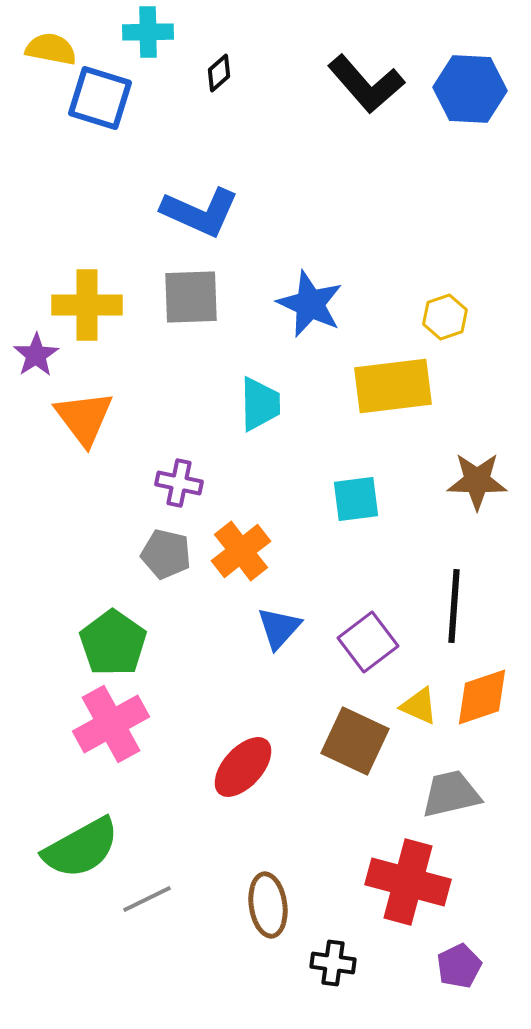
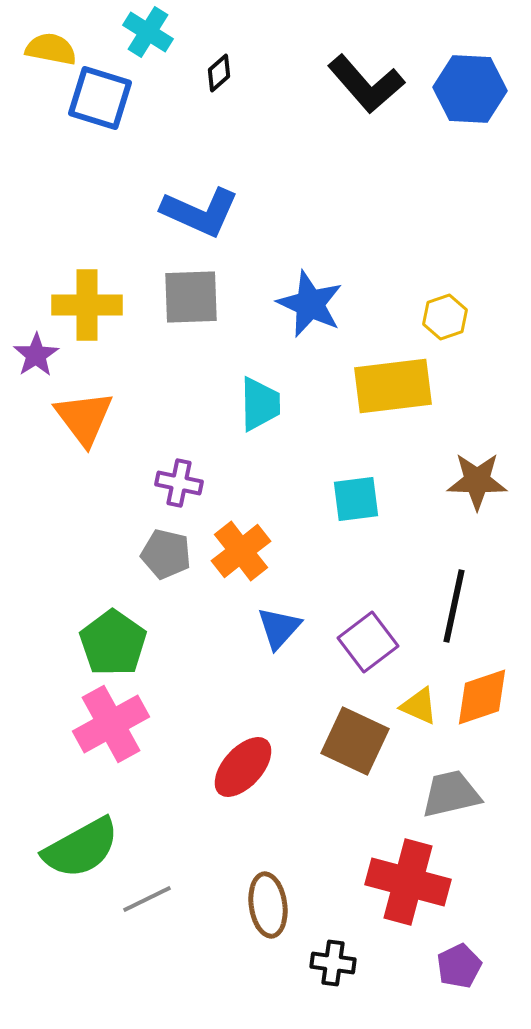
cyan cross: rotated 33 degrees clockwise
black line: rotated 8 degrees clockwise
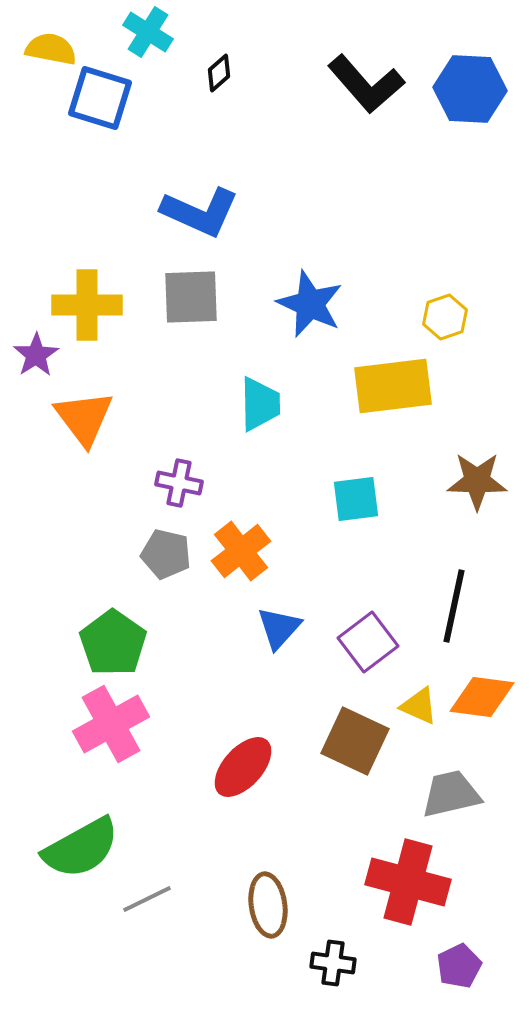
orange diamond: rotated 26 degrees clockwise
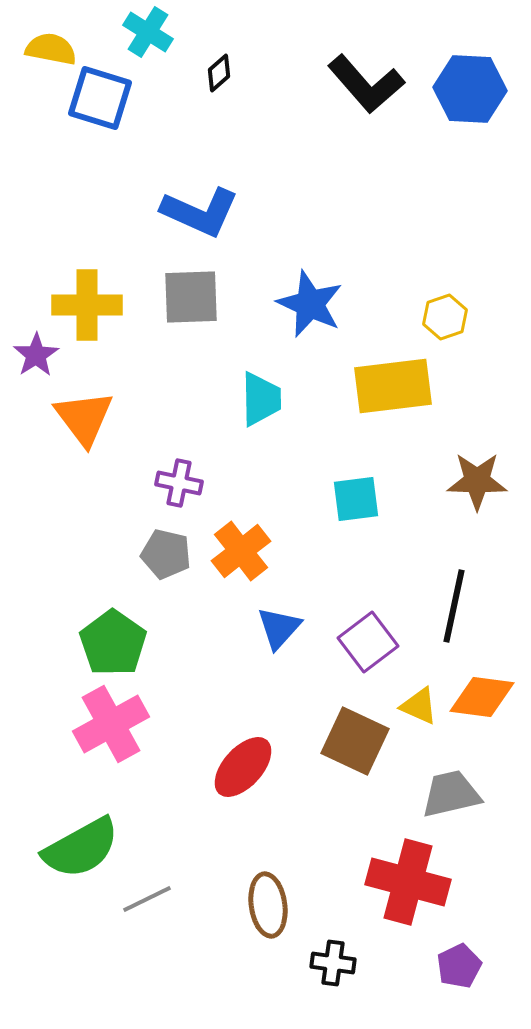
cyan trapezoid: moved 1 px right, 5 px up
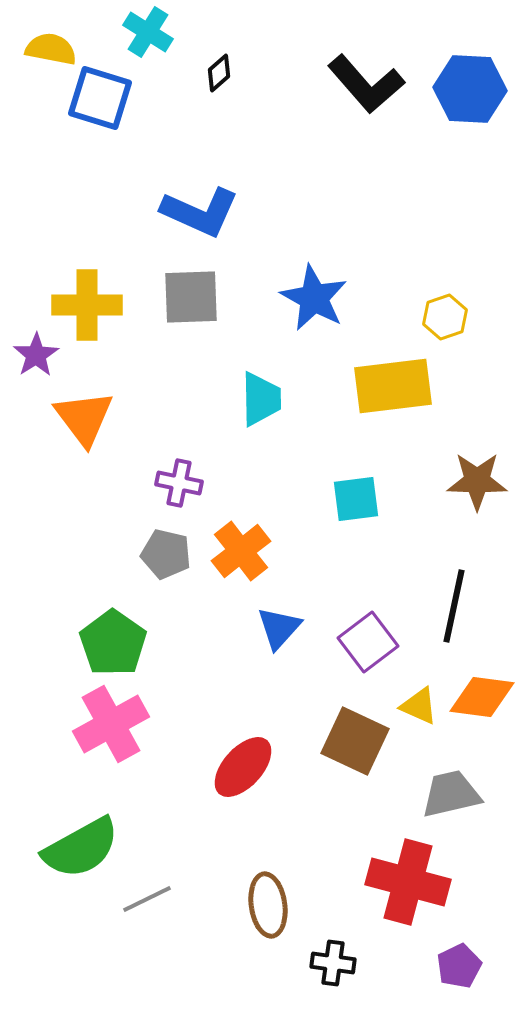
blue star: moved 4 px right, 6 px up; rotated 4 degrees clockwise
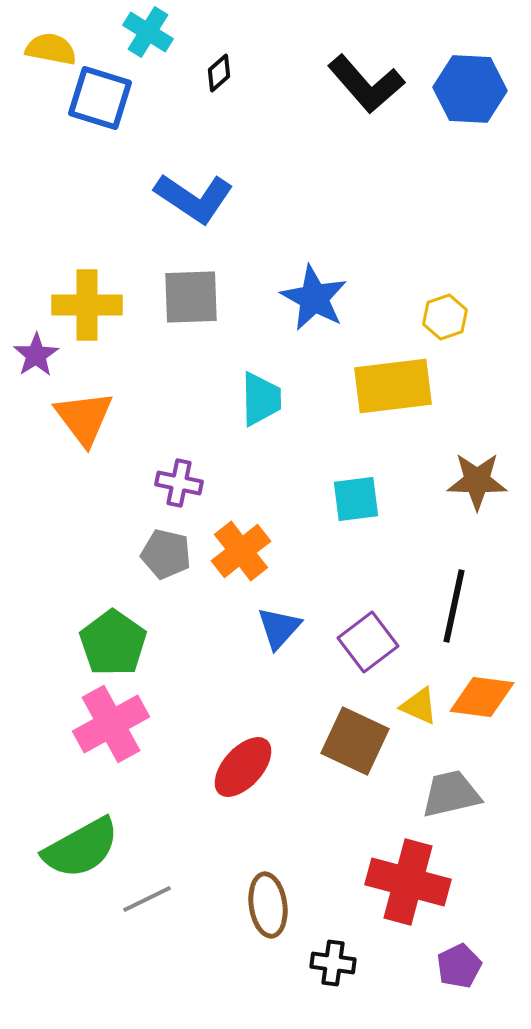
blue L-shape: moved 6 px left, 14 px up; rotated 10 degrees clockwise
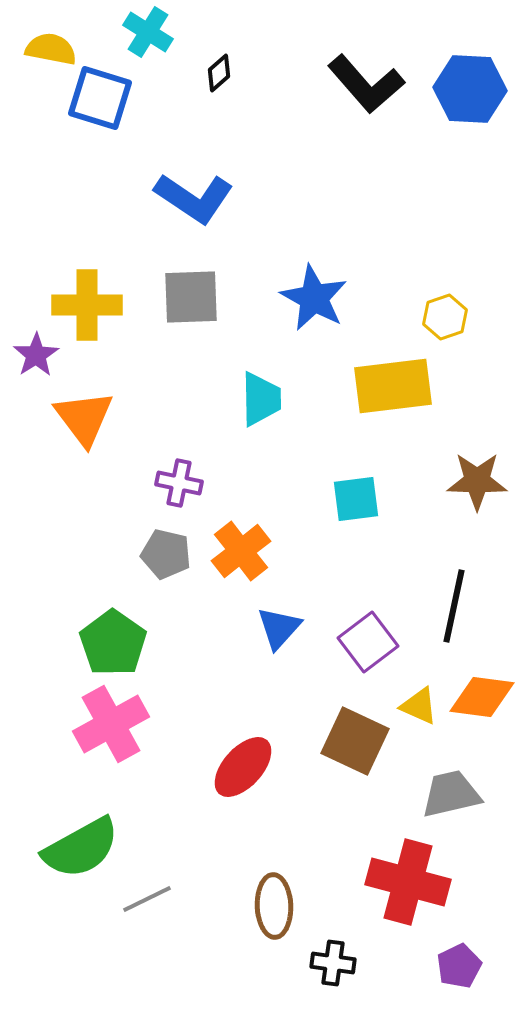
brown ellipse: moved 6 px right, 1 px down; rotated 6 degrees clockwise
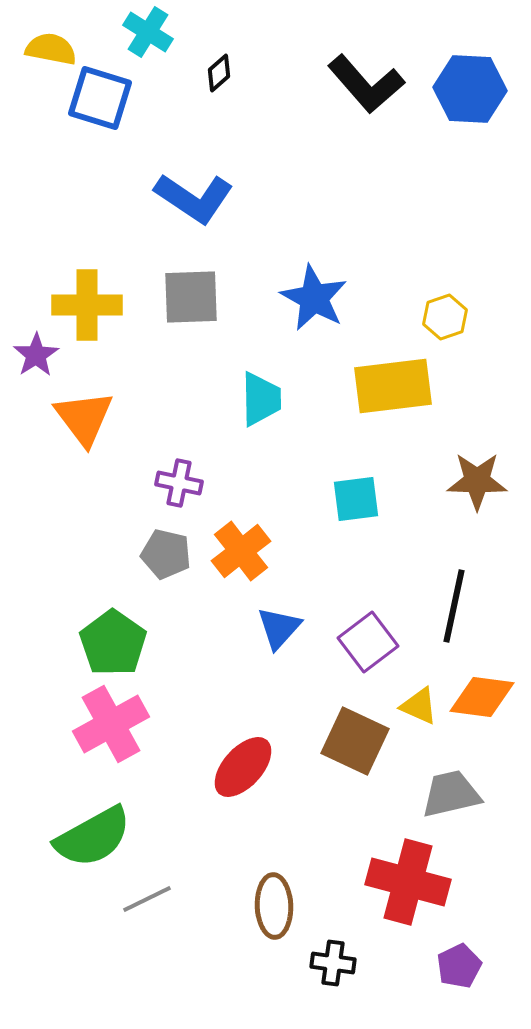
green semicircle: moved 12 px right, 11 px up
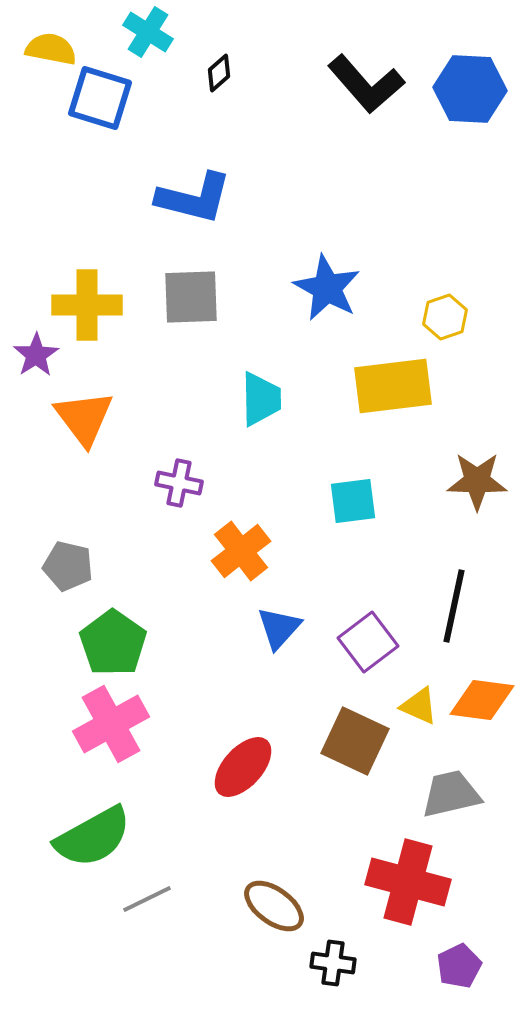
blue L-shape: rotated 20 degrees counterclockwise
blue star: moved 13 px right, 10 px up
cyan square: moved 3 px left, 2 px down
gray pentagon: moved 98 px left, 12 px down
orange diamond: moved 3 px down
brown ellipse: rotated 52 degrees counterclockwise
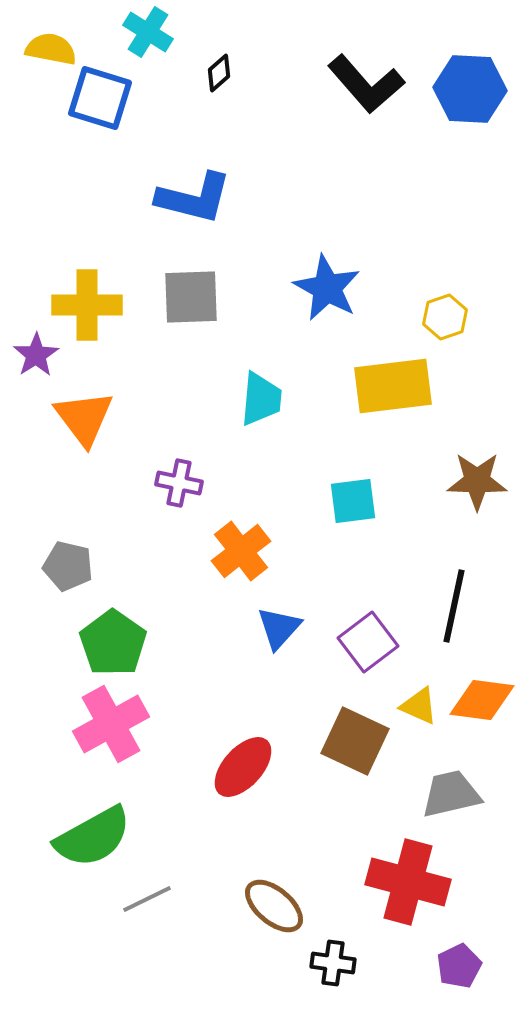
cyan trapezoid: rotated 6 degrees clockwise
brown ellipse: rotated 4 degrees clockwise
